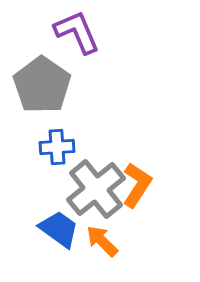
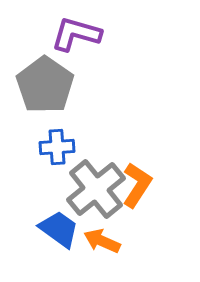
purple L-shape: moved 1 px left, 2 px down; rotated 51 degrees counterclockwise
gray pentagon: moved 3 px right
orange arrow: rotated 21 degrees counterclockwise
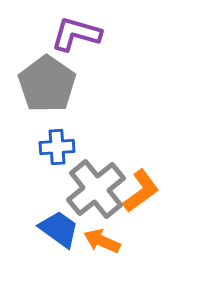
gray pentagon: moved 2 px right, 1 px up
orange L-shape: moved 4 px right, 6 px down; rotated 21 degrees clockwise
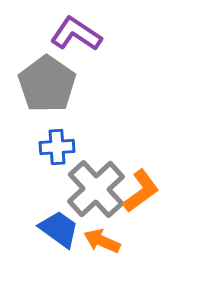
purple L-shape: rotated 18 degrees clockwise
gray cross: rotated 4 degrees counterclockwise
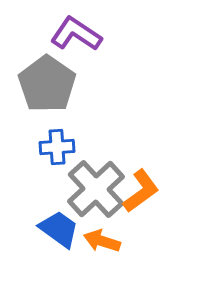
orange arrow: rotated 6 degrees counterclockwise
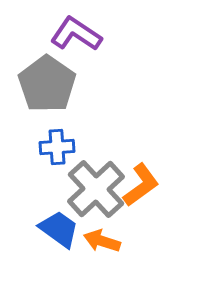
orange L-shape: moved 6 px up
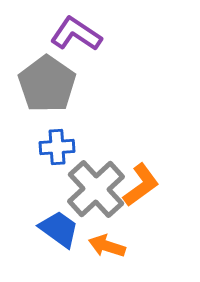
orange arrow: moved 5 px right, 5 px down
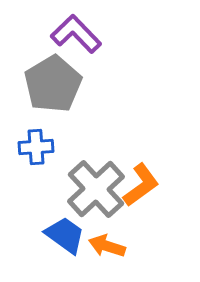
purple L-shape: rotated 12 degrees clockwise
gray pentagon: moved 6 px right; rotated 6 degrees clockwise
blue cross: moved 21 px left
blue trapezoid: moved 6 px right, 6 px down
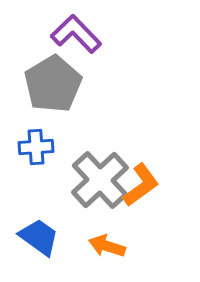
gray cross: moved 4 px right, 9 px up
blue trapezoid: moved 26 px left, 2 px down
